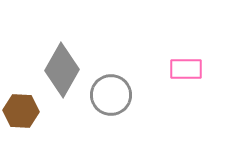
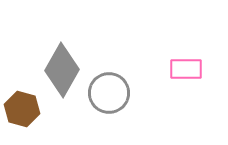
gray circle: moved 2 px left, 2 px up
brown hexagon: moved 1 px right, 2 px up; rotated 12 degrees clockwise
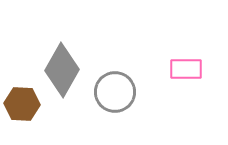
gray circle: moved 6 px right, 1 px up
brown hexagon: moved 5 px up; rotated 12 degrees counterclockwise
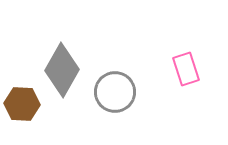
pink rectangle: rotated 72 degrees clockwise
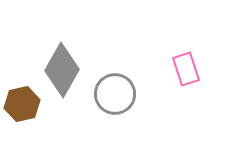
gray circle: moved 2 px down
brown hexagon: rotated 16 degrees counterclockwise
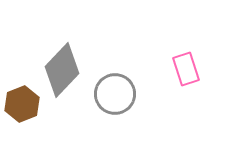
gray diamond: rotated 14 degrees clockwise
brown hexagon: rotated 8 degrees counterclockwise
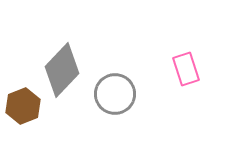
brown hexagon: moved 1 px right, 2 px down
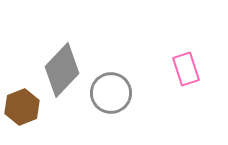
gray circle: moved 4 px left, 1 px up
brown hexagon: moved 1 px left, 1 px down
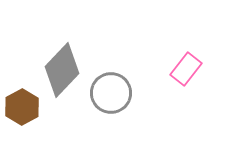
pink rectangle: rotated 56 degrees clockwise
brown hexagon: rotated 8 degrees counterclockwise
